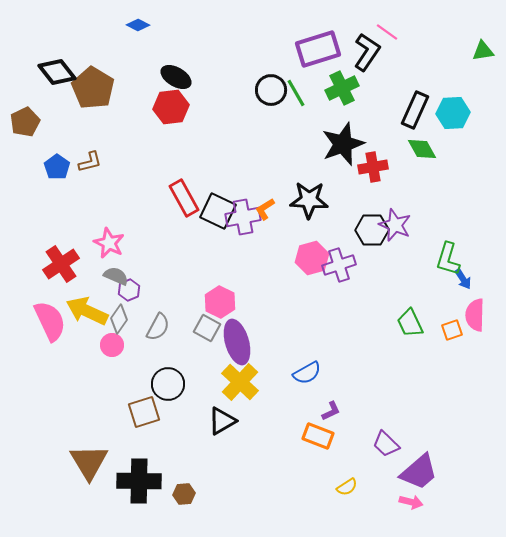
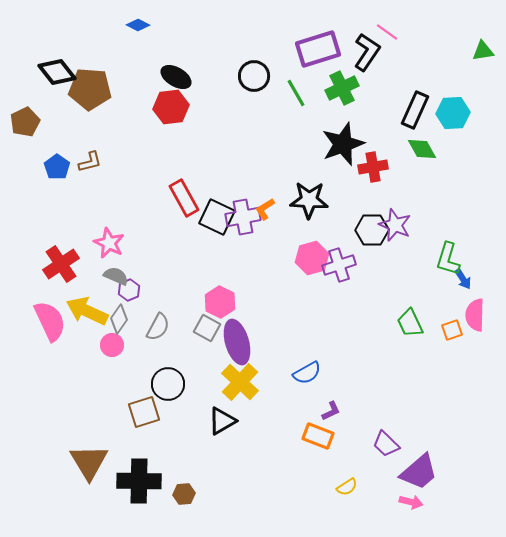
brown pentagon at (93, 88): moved 3 px left, 1 px down; rotated 27 degrees counterclockwise
black circle at (271, 90): moved 17 px left, 14 px up
black square at (218, 211): moved 1 px left, 6 px down
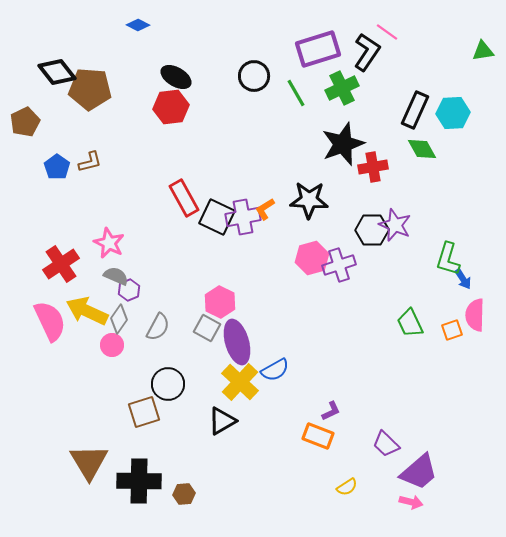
blue semicircle at (307, 373): moved 32 px left, 3 px up
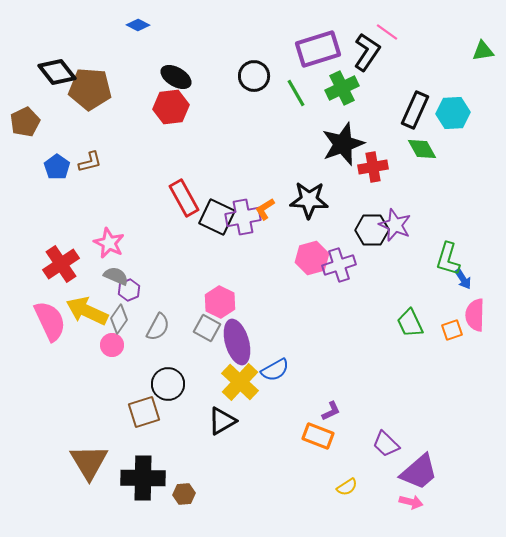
black cross at (139, 481): moved 4 px right, 3 px up
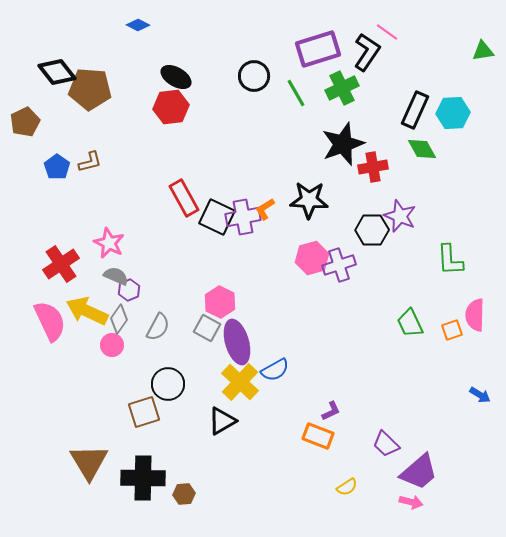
purple star at (395, 225): moved 5 px right, 9 px up
green L-shape at (448, 259): moved 2 px right, 1 px down; rotated 20 degrees counterclockwise
blue arrow at (463, 279): moved 17 px right, 116 px down; rotated 25 degrees counterclockwise
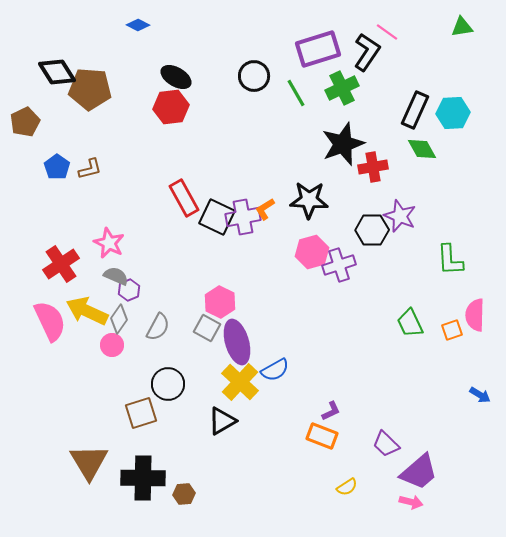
green triangle at (483, 51): moved 21 px left, 24 px up
black diamond at (57, 72): rotated 6 degrees clockwise
brown L-shape at (90, 162): moved 7 px down
pink hexagon at (312, 258): moved 6 px up
brown square at (144, 412): moved 3 px left, 1 px down
orange rectangle at (318, 436): moved 4 px right
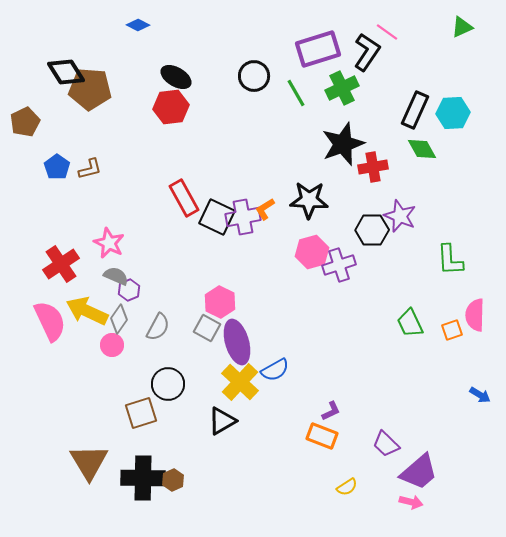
green triangle at (462, 27): rotated 15 degrees counterclockwise
black diamond at (57, 72): moved 9 px right
brown hexagon at (184, 494): moved 11 px left, 14 px up; rotated 20 degrees counterclockwise
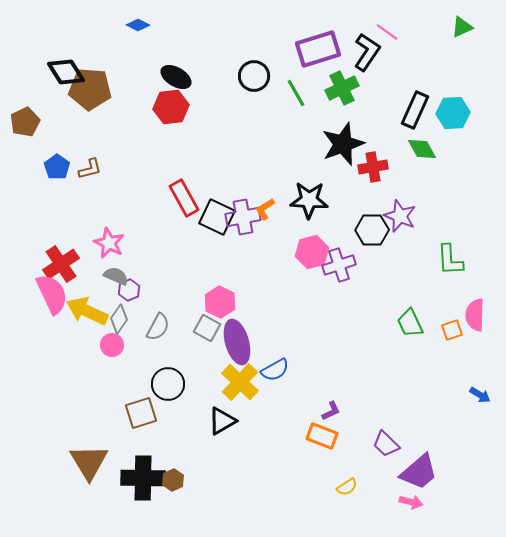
pink semicircle at (50, 321): moved 2 px right, 27 px up
